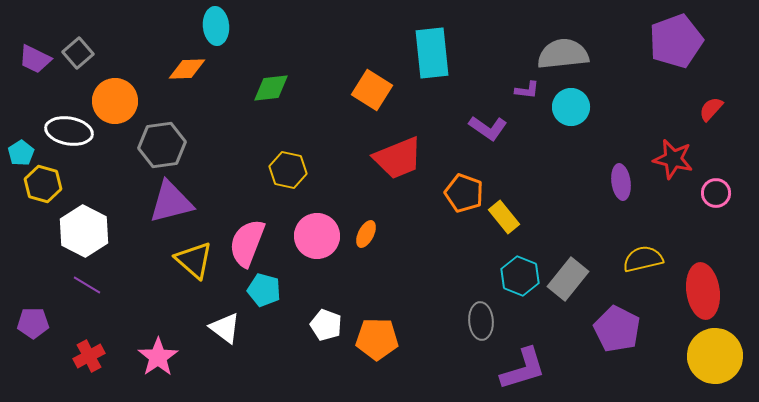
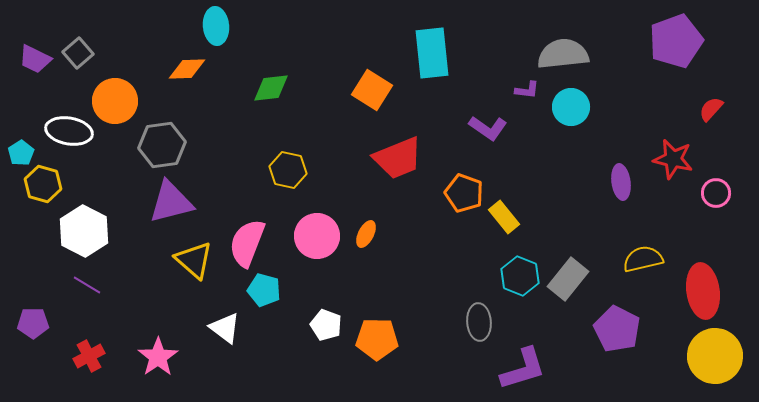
gray ellipse at (481, 321): moved 2 px left, 1 px down
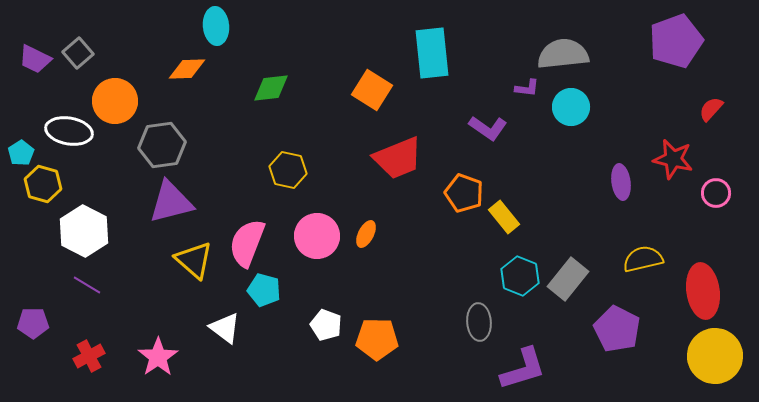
purple L-shape at (527, 90): moved 2 px up
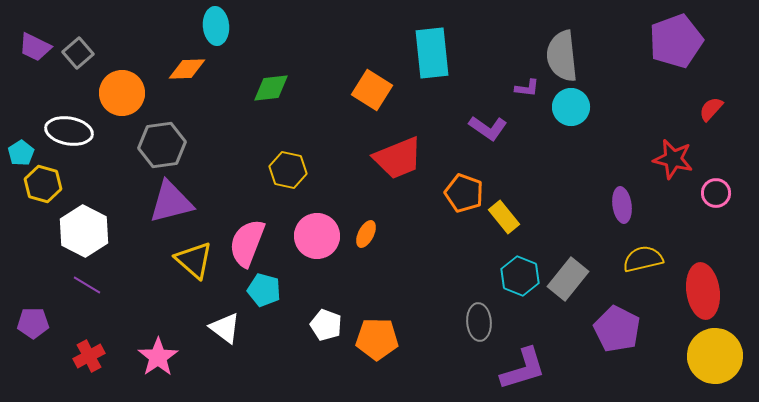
gray semicircle at (563, 54): moved 1 px left, 2 px down; rotated 90 degrees counterclockwise
purple trapezoid at (35, 59): moved 12 px up
orange circle at (115, 101): moved 7 px right, 8 px up
purple ellipse at (621, 182): moved 1 px right, 23 px down
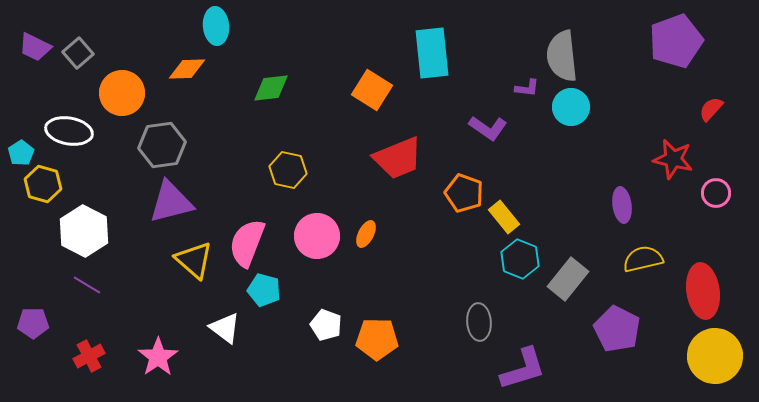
cyan hexagon at (520, 276): moved 17 px up
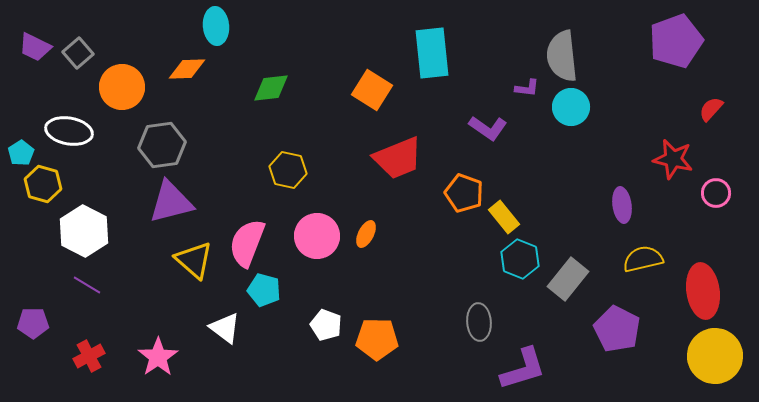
orange circle at (122, 93): moved 6 px up
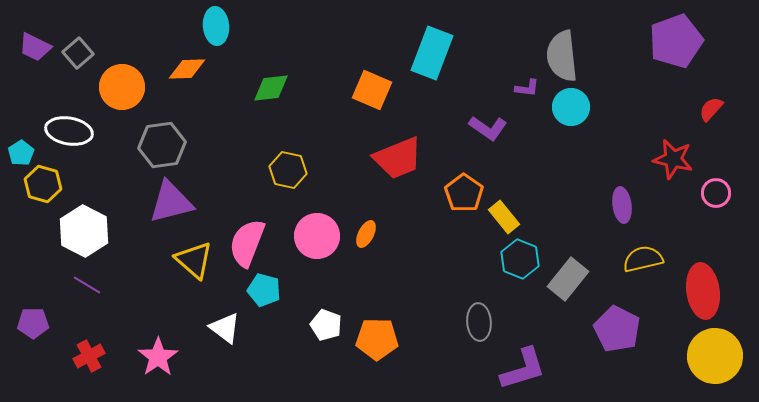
cyan rectangle at (432, 53): rotated 27 degrees clockwise
orange square at (372, 90): rotated 9 degrees counterclockwise
orange pentagon at (464, 193): rotated 15 degrees clockwise
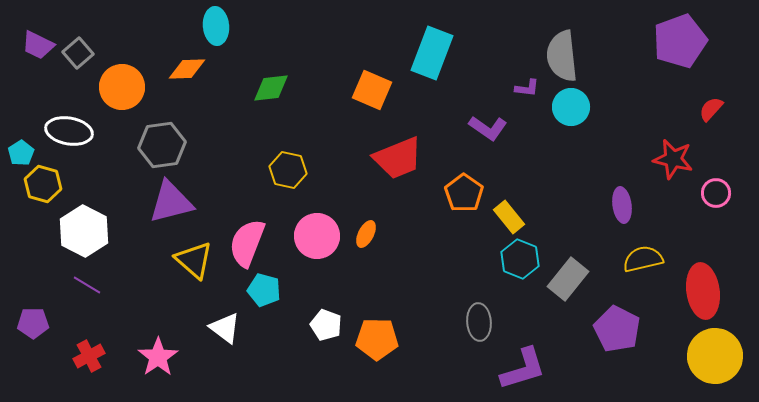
purple pentagon at (676, 41): moved 4 px right
purple trapezoid at (35, 47): moved 3 px right, 2 px up
yellow rectangle at (504, 217): moved 5 px right
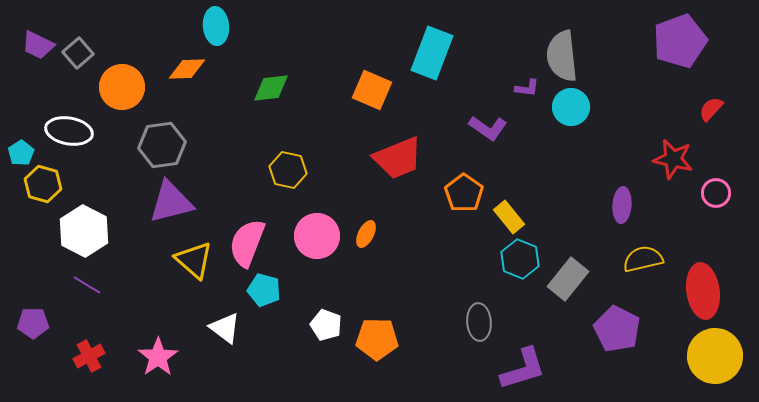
purple ellipse at (622, 205): rotated 12 degrees clockwise
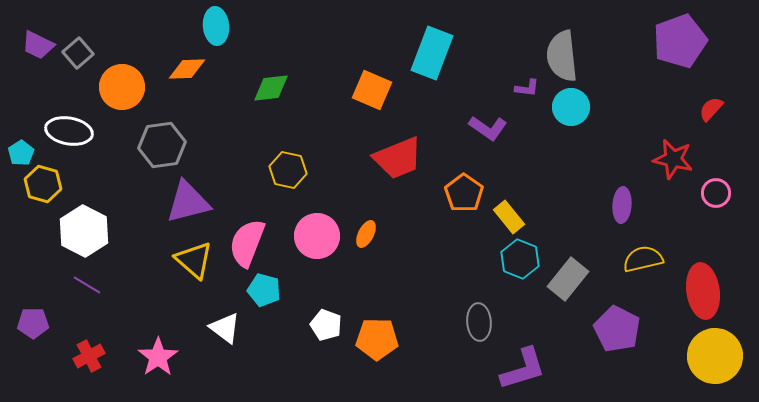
purple triangle at (171, 202): moved 17 px right
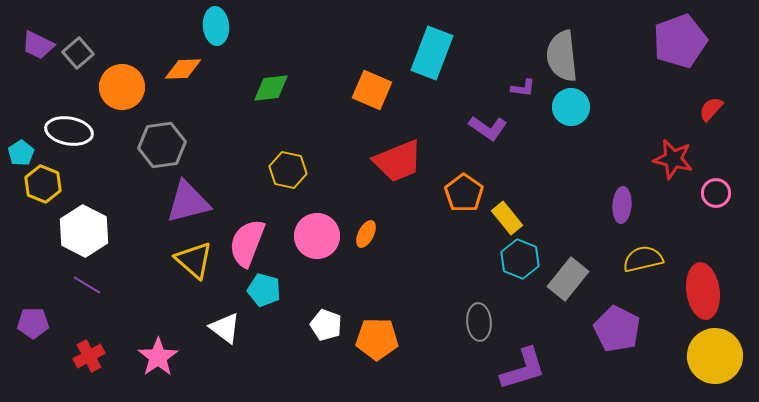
orange diamond at (187, 69): moved 4 px left
purple L-shape at (527, 88): moved 4 px left
red trapezoid at (398, 158): moved 3 px down
yellow hexagon at (43, 184): rotated 6 degrees clockwise
yellow rectangle at (509, 217): moved 2 px left, 1 px down
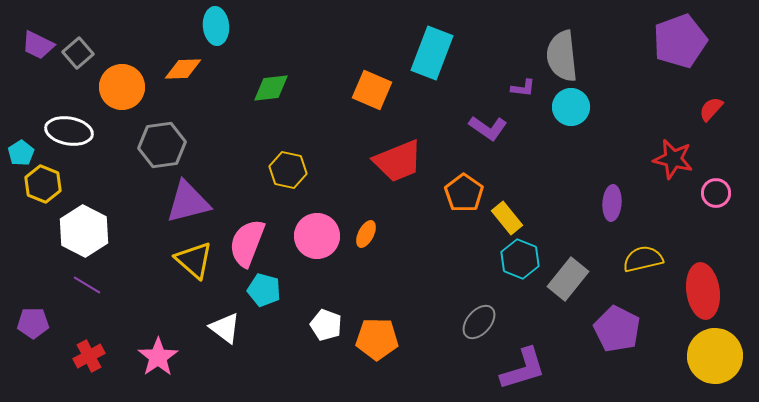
purple ellipse at (622, 205): moved 10 px left, 2 px up
gray ellipse at (479, 322): rotated 45 degrees clockwise
